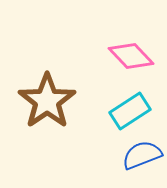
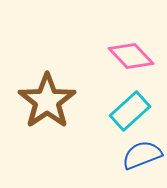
cyan rectangle: rotated 9 degrees counterclockwise
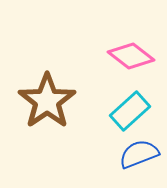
pink diamond: rotated 9 degrees counterclockwise
blue semicircle: moved 3 px left, 1 px up
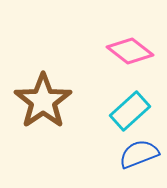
pink diamond: moved 1 px left, 5 px up
brown star: moved 4 px left
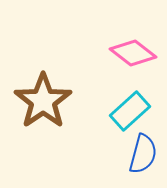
pink diamond: moved 3 px right, 2 px down
blue semicircle: moved 4 px right; rotated 126 degrees clockwise
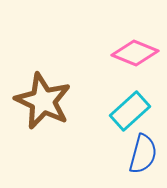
pink diamond: moved 2 px right; rotated 15 degrees counterclockwise
brown star: rotated 12 degrees counterclockwise
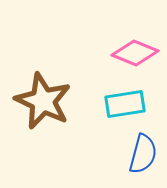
cyan rectangle: moved 5 px left, 7 px up; rotated 33 degrees clockwise
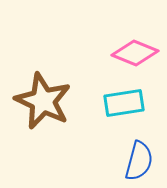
cyan rectangle: moved 1 px left, 1 px up
blue semicircle: moved 4 px left, 7 px down
